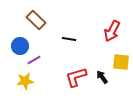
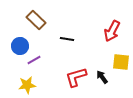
black line: moved 2 px left
yellow star: moved 2 px right, 4 px down
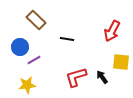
blue circle: moved 1 px down
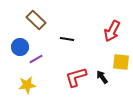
purple line: moved 2 px right, 1 px up
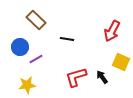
yellow square: rotated 18 degrees clockwise
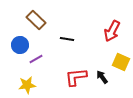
blue circle: moved 2 px up
red L-shape: rotated 10 degrees clockwise
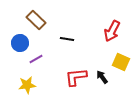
blue circle: moved 2 px up
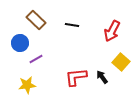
black line: moved 5 px right, 14 px up
yellow square: rotated 18 degrees clockwise
